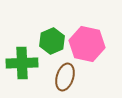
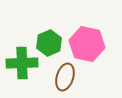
green hexagon: moved 3 px left, 2 px down
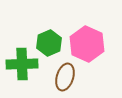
pink hexagon: rotated 12 degrees clockwise
green cross: moved 1 px down
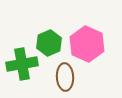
green cross: rotated 8 degrees counterclockwise
brown ellipse: rotated 20 degrees counterclockwise
